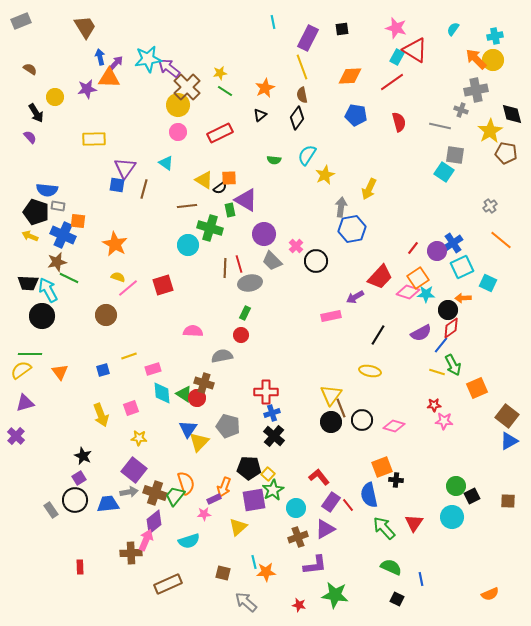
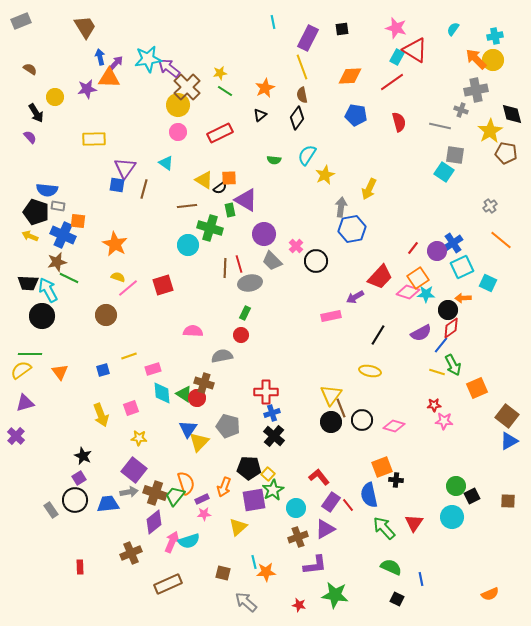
purple rectangle at (214, 499): moved 12 px left
pink arrow at (146, 540): moved 26 px right, 2 px down
brown cross at (131, 553): rotated 20 degrees counterclockwise
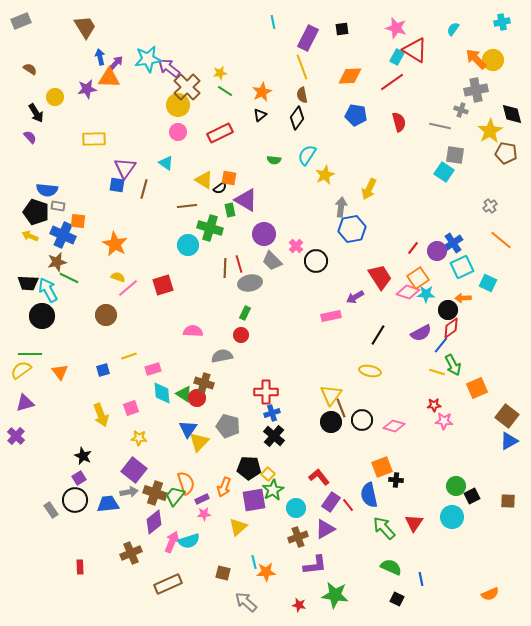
cyan cross at (495, 36): moved 7 px right, 14 px up
orange star at (265, 88): moved 3 px left, 4 px down
orange square at (229, 178): rotated 14 degrees clockwise
red trapezoid at (380, 277): rotated 76 degrees counterclockwise
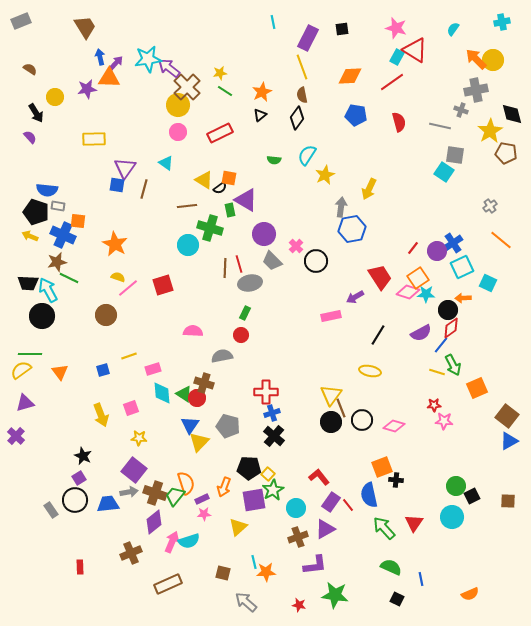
blue triangle at (188, 429): moved 2 px right, 4 px up
orange semicircle at (490, 594): moved 20 px left
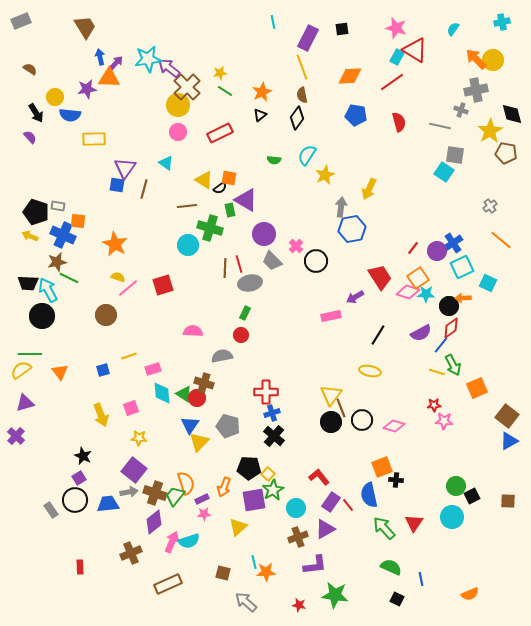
blue semicircle at (47, 190): moved 23 px right, 75 px up
black circle at (448, 310): moved 1 px right, 4 px up
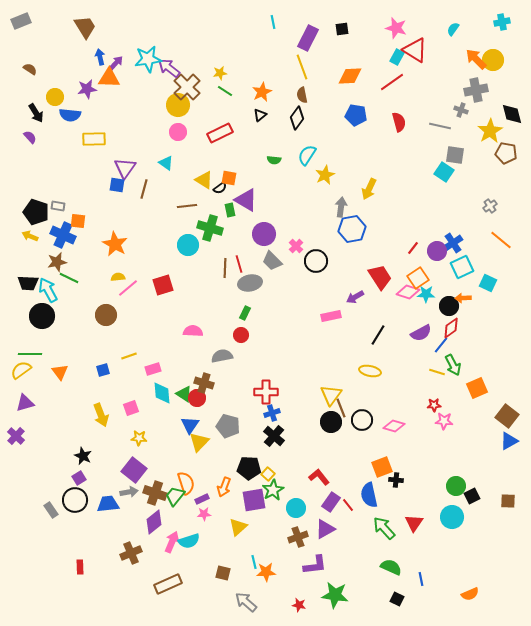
yellow semicircle at (118, 277): rotated 24 degrees counterclockwise
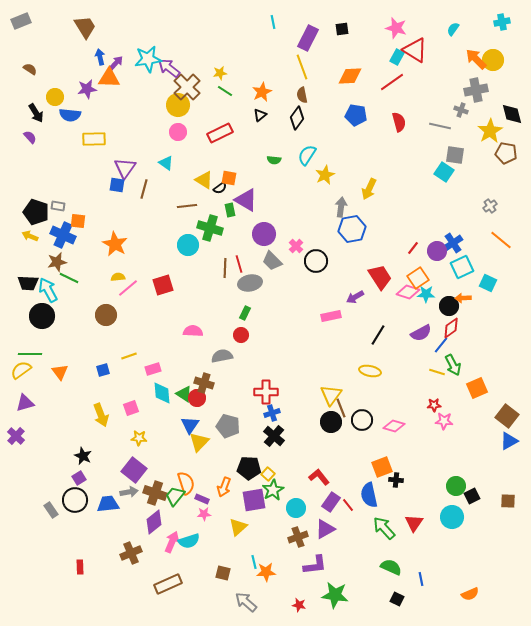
purple rectangle at (202, 499): rotated 48 degrees clockwise
